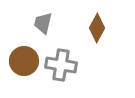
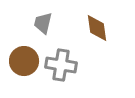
brown diamond: rotated 36 degrees counterclockwise
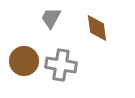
gray trapezoid: moved 8 px right, 5 px up; rotated 15 degrees clockwise
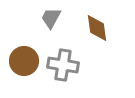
gray cross: moved 2 px right
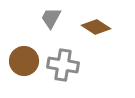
brown diamond: moved 1 px left, 1 px up; rotated 48 degrees counterclockwise
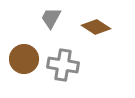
brown circle: moved 2 px up
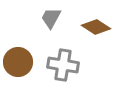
brown circle: moved 6 px left, 3 px down
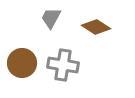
brown circle: moved 4 px right, 1 px down
